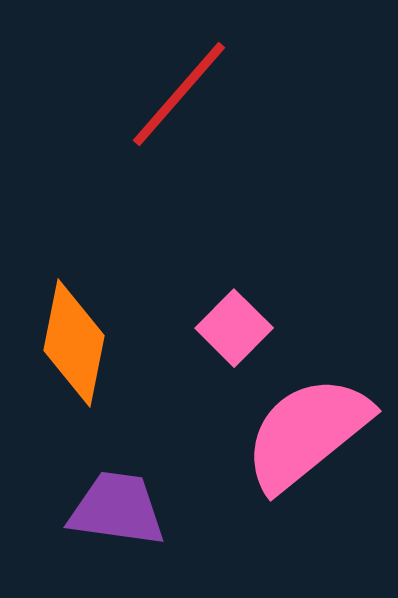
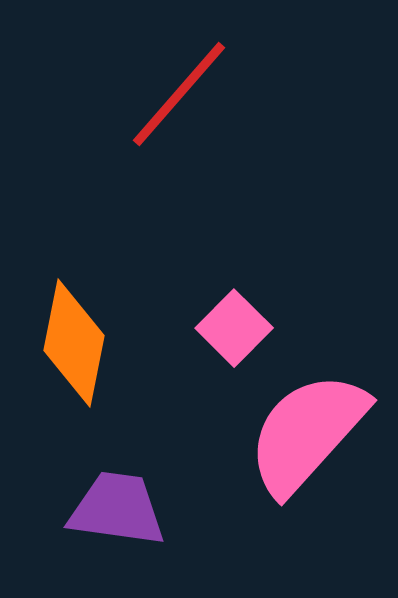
pink semicircle: rotated 9 degrees counterclockwise
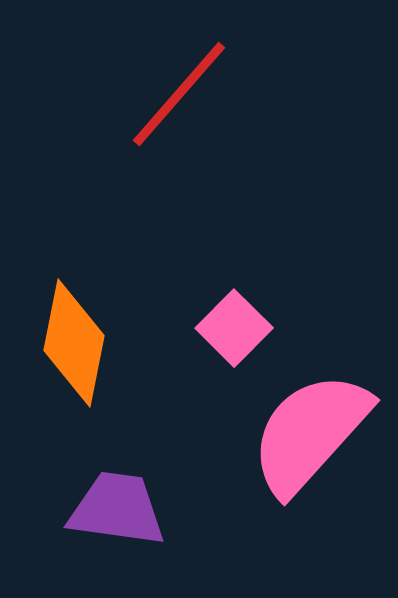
pink semicircle: moved 3 px right
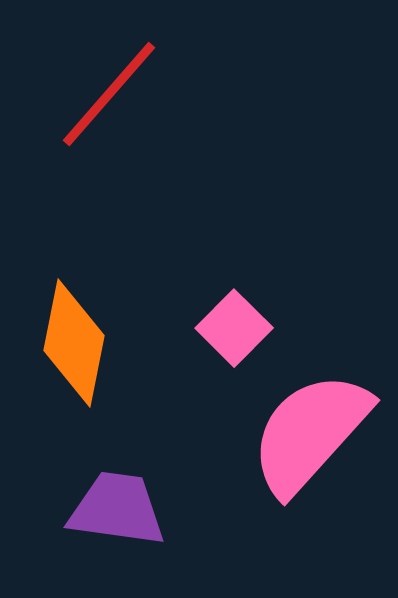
red line: moved 70 px left
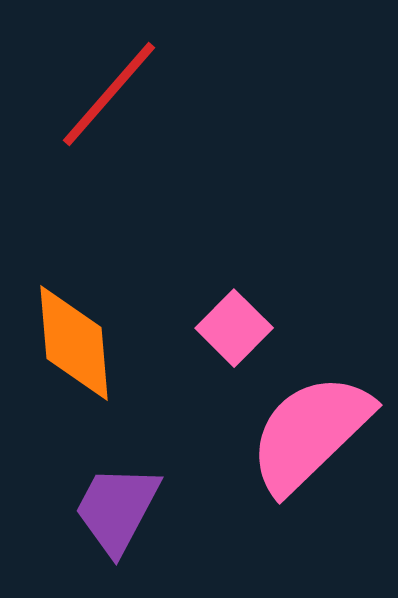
orange diamond: rotated 16 degrees counterclockwise
pink semicircle: rotated 4 degrees clockwise
purple trapezoid: rotated 70 degrees counterclockwise
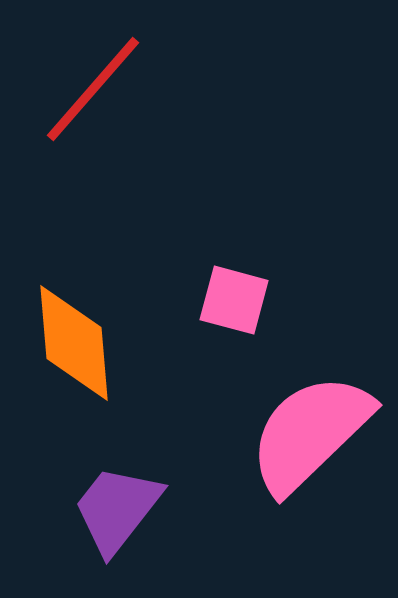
red line: moved 16 px left, 5 px up
pink square: moved 28 px up; rotated 30 degrees counterclockwise
purple trapezoid: rotated 10 degrees clockwise
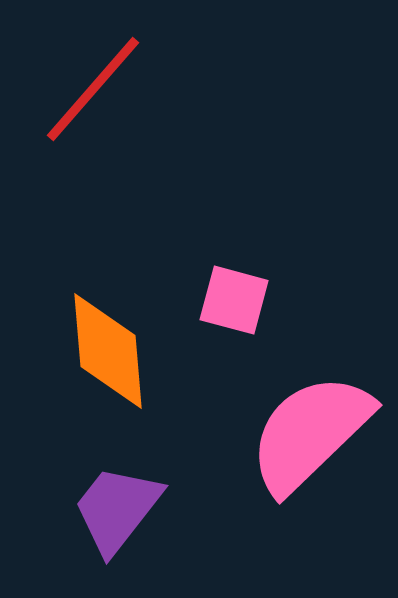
orange diamond: moved 34 px right, 8 px down
